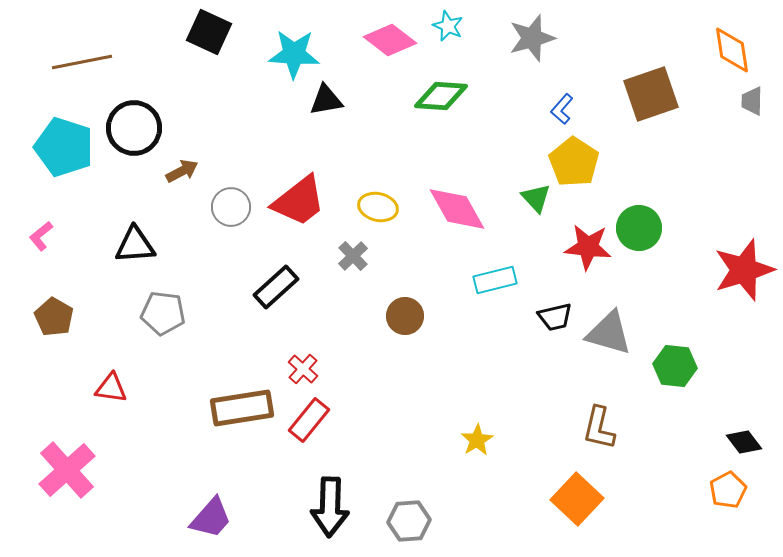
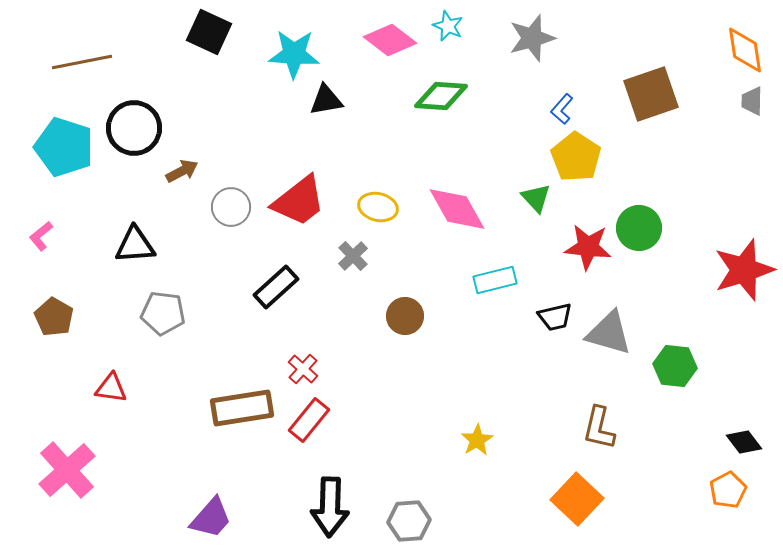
orange diamond at (732, 50): moved 13 px right
yellow pentagon at (574, 162): moved 2 px right, 5 px up
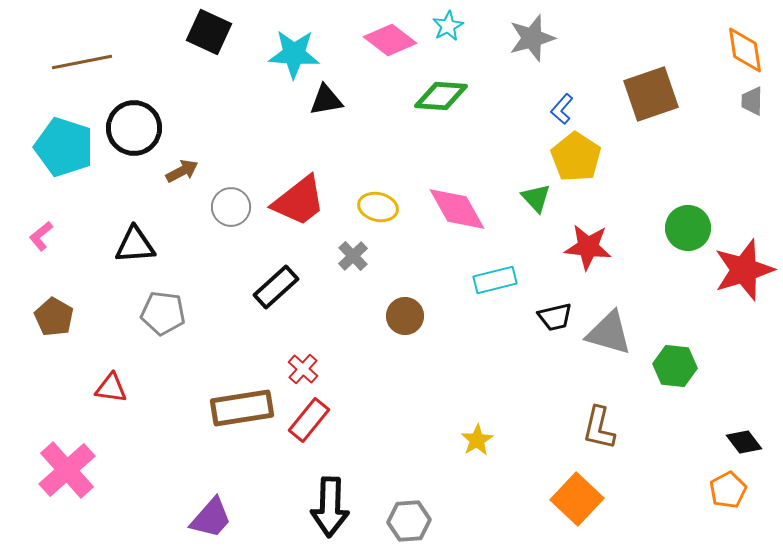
cyan star at (448, 26): rotated 20 degrees clockwise
green circle at (639, 228): moved 49 px right
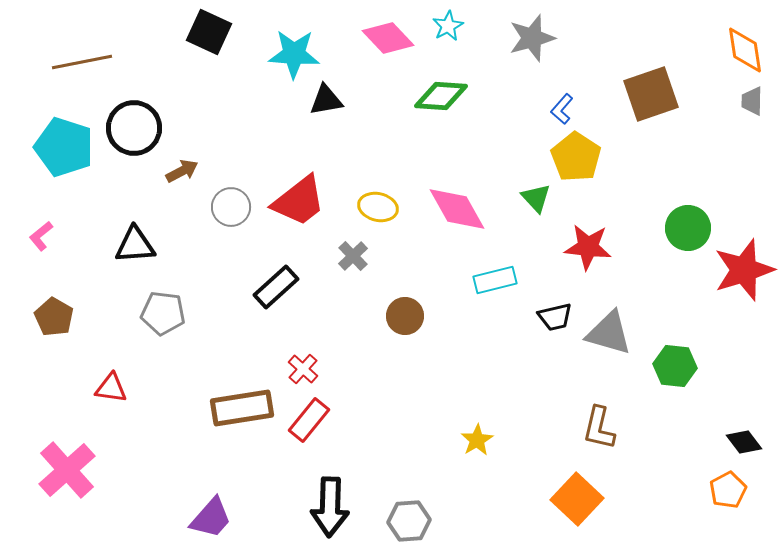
pink diamond at (390, 40): moved 2 px left, 2 px up; rotated 9 degrees clockwise
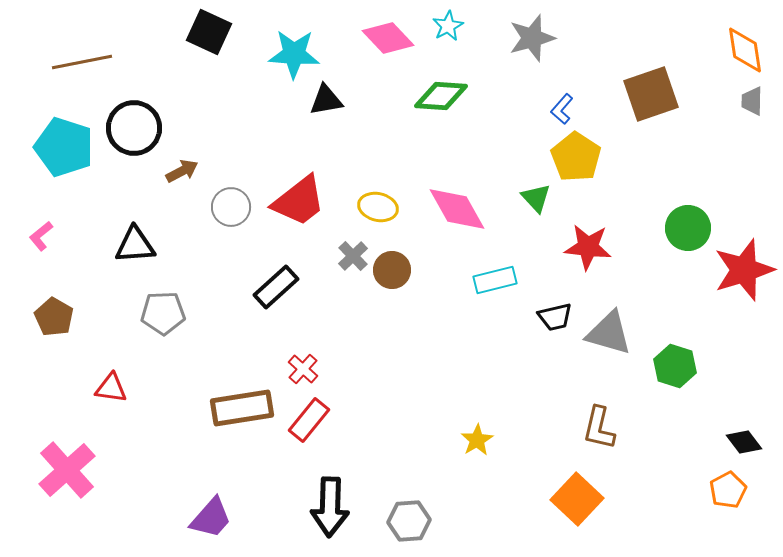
gray pentagon at (163, 313): rotated 9 degrees counterclockwise
brown circle at (405, 316): moved 13 px left, 46 px up
green hexagon at (675, 366): rotated 12 degrees clockwise
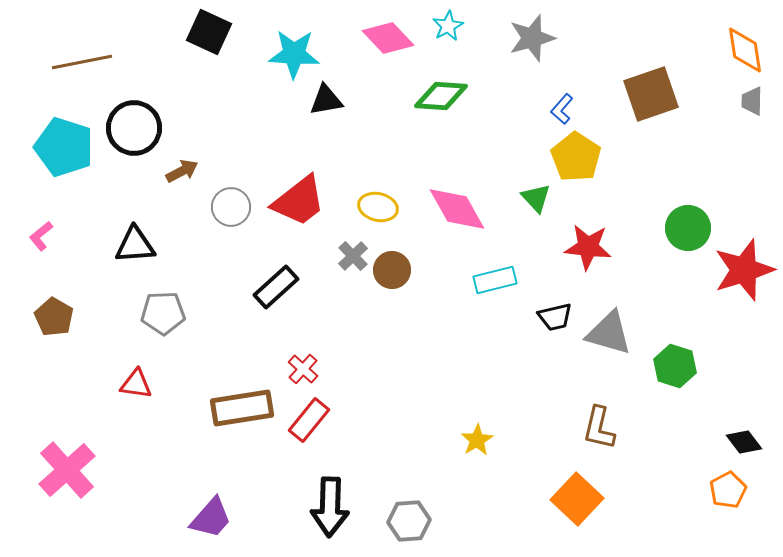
red triangle at (111, 388): moved 25 px right, 4 px up
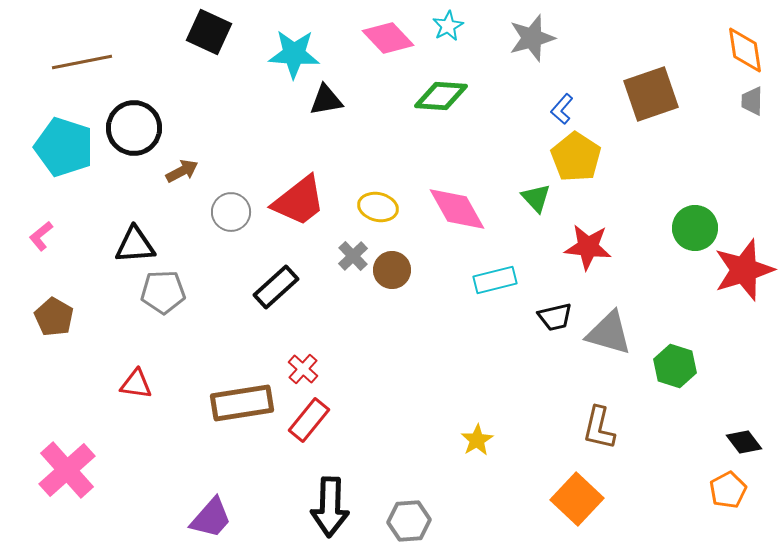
gray circle at (231, 207): moved 5 px down
green circle at (688, 228): moved 7 px right
gray pentagon at (163, 313): moved 21 px up
brown rectangle at (242, 408): moved 5 px up
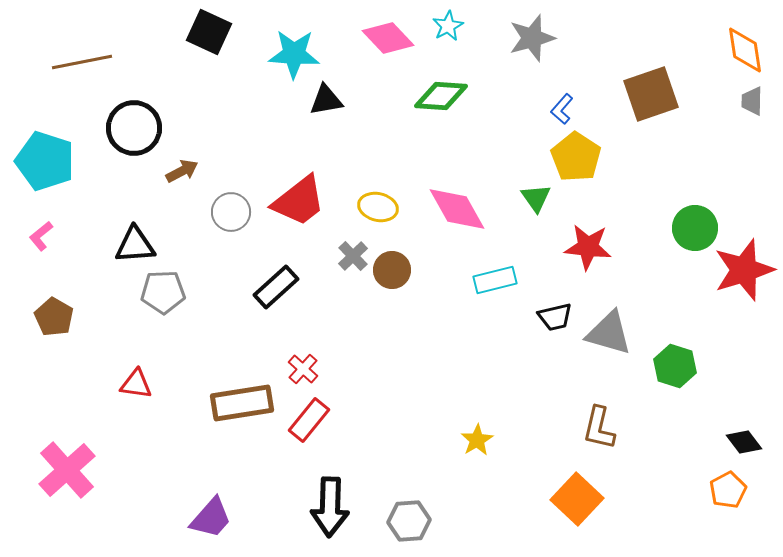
cyan pentagon at (64, 147): moved 19 px left, 14 px down
green triangle at (536, 198): rotated 8 degrees clockwise
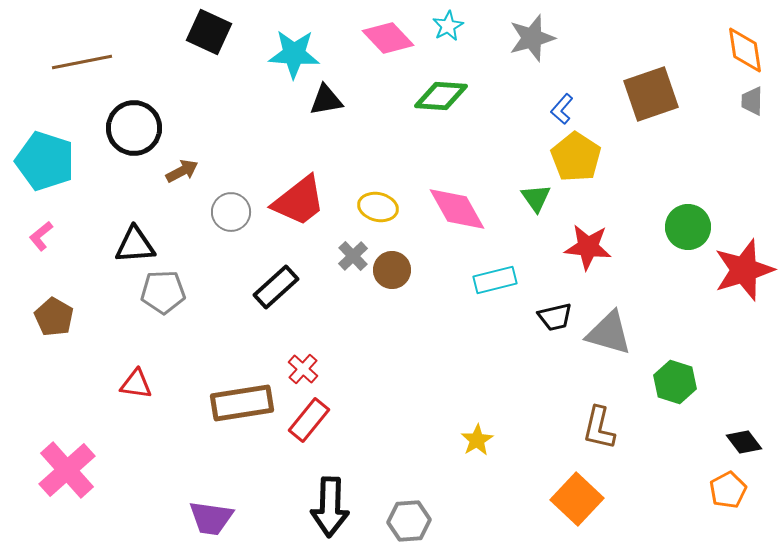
green circle at (695, 228): moved 7 px left, 1 px up
green hexagon at (675, 366): moved 16 px down
purple trapezoid at (211, 518): rotated 57 degrees clockwise
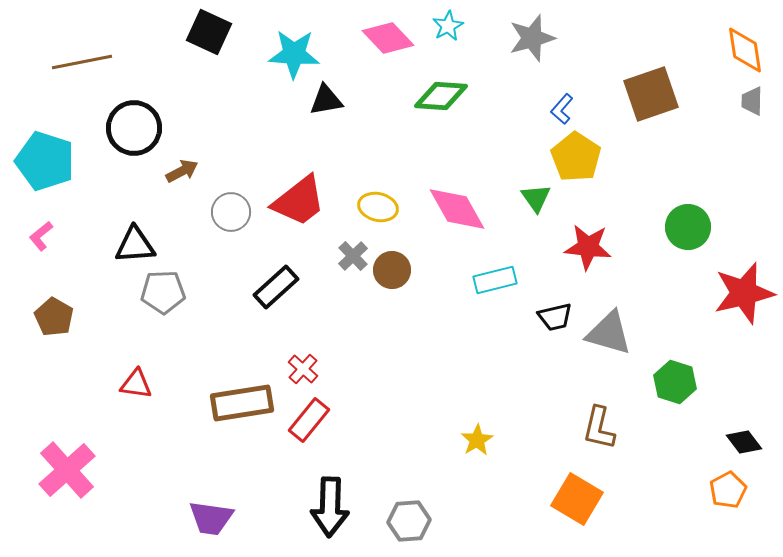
red star at (744, 270): moved 23 px down; rotated 4 degrees clockwise
orange square at (577, 499): rotated 12 degrees counterclockwise
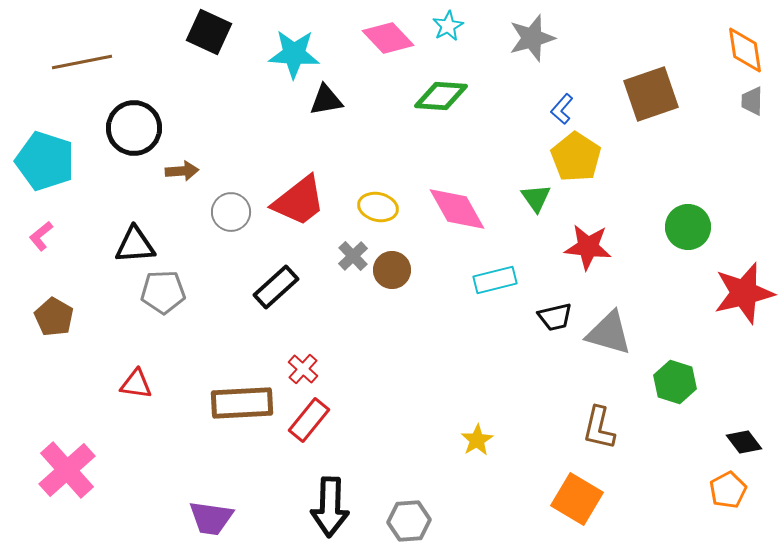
brown arrow at (182, 171): rotated 24 degrees clockwise
brown rectangle at (242, 403): rotated 6 degrees clockwise
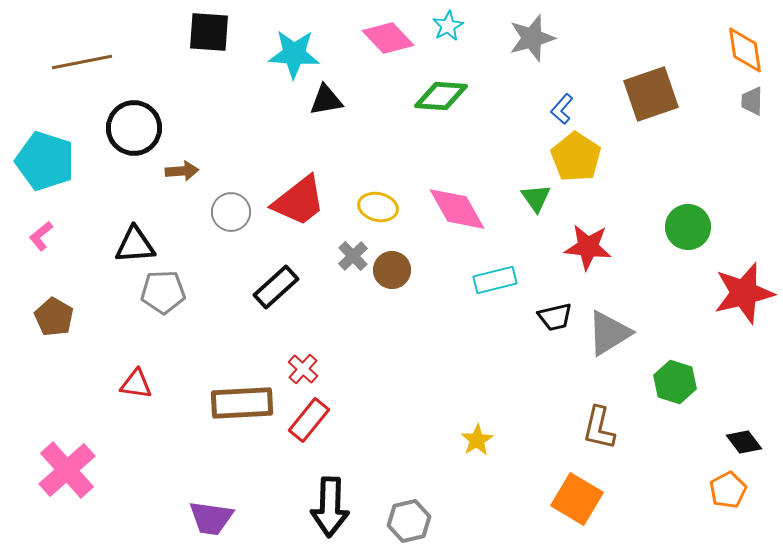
black square at (209, 32): rotated 21 degrees counterclockwise
gray triangle at (609, 333): rotated 48 degrees counterclockwise
gray hexagon at (409, 521): rotated 9 degrees counterclockwise
